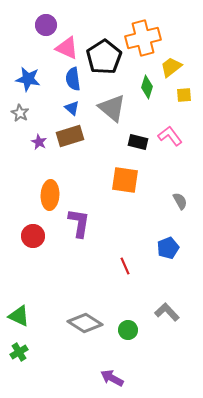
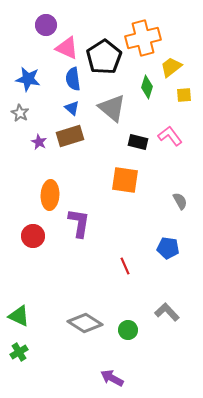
blue pentagon: rotated 30 degrees clockwise
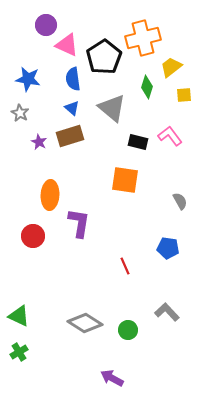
pink triangle: moved 3 px up
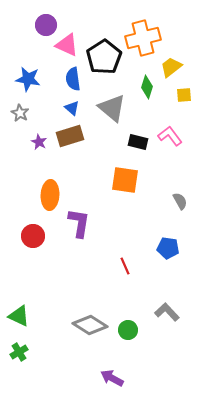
gray diamond: moved 5 px right, 2 px down
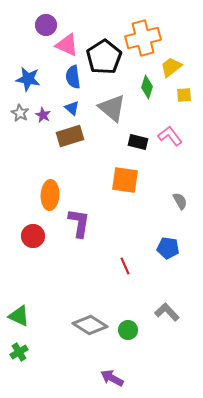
blue semicircle: moved 2 px up
purple star: moved 4 px right, 27 px up
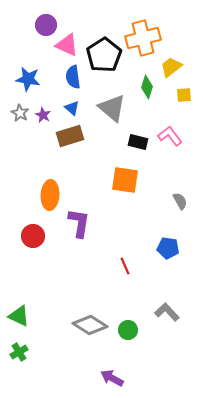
black pentagon: moved 2 px up
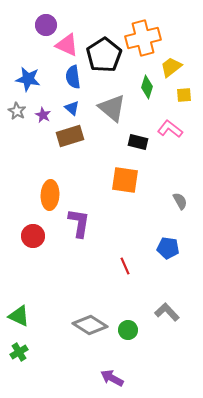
gray star: moved 3 px left, 2 px up
pink L-shape: moved 7 px up; rotated 15 degrees counterclockwise
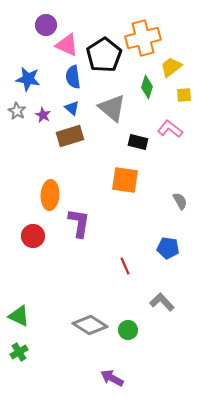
gray L-shape: moved 5 px left, 10 px up
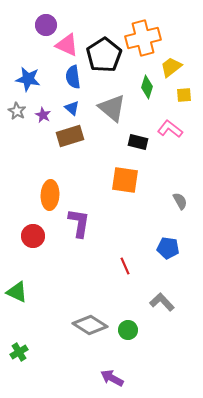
green triangle: moved 2 px left, 24 px up
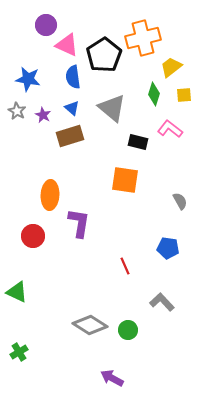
green diamond: moved 7 px right, 7 px down
